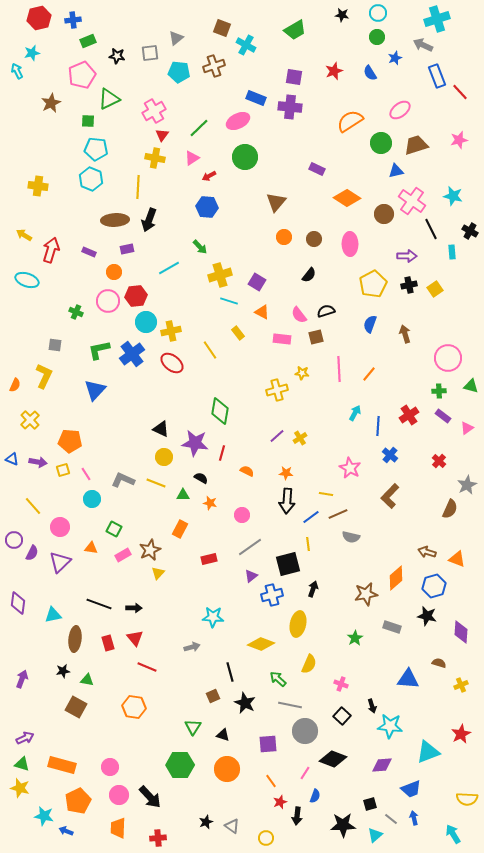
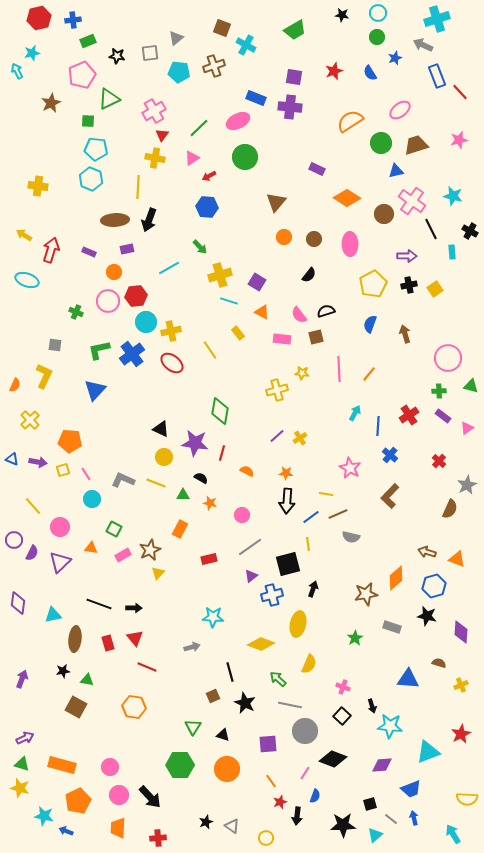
pink cross at (341, 684): moved 2 px right, 3 px down
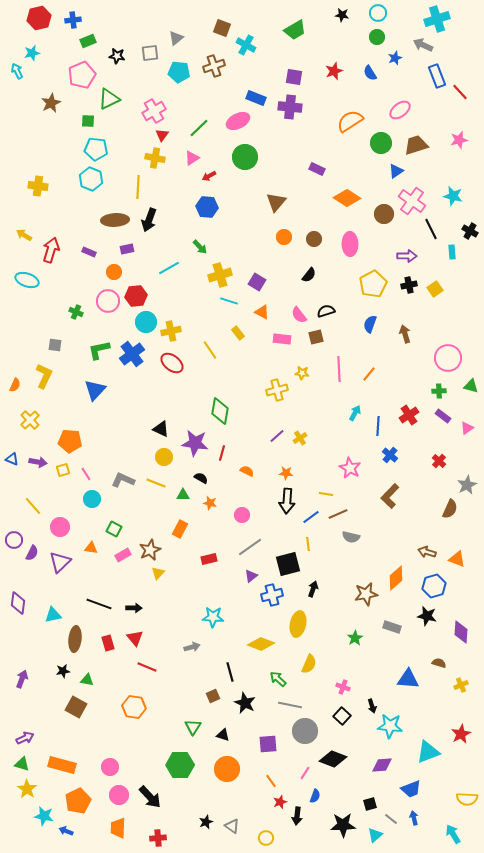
blue triangle at (396, 171): rotated 21 degrees counterclockwise
yellow star at (20, 788): moved 7 px right, 1 px down; rotated 18 degrees clockwise
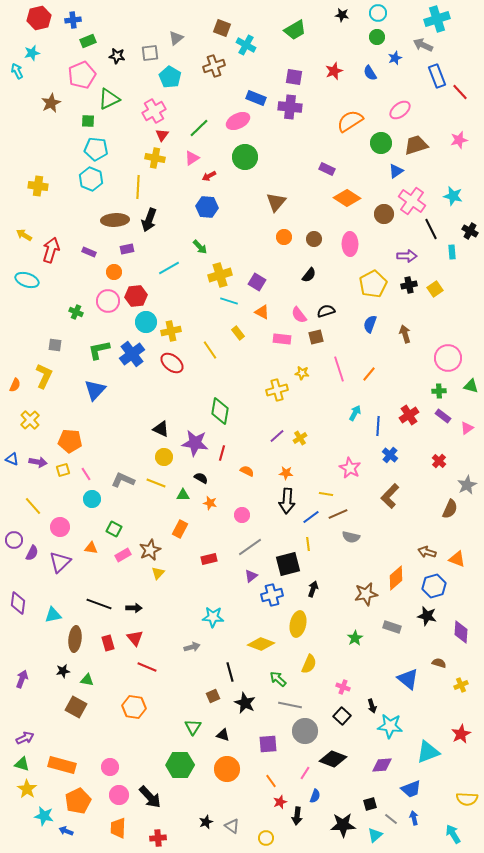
cyan pentagon at (179, 72): moved 9 px left, 5 px down; rotated 25 degrees clockwise
purple rectangle at (317, 169): moved 10 px right
pink line at (339, 369): rotated 15 degrees counterclockwise
blue triangle at (408, 679): rotated 35 degrees clockwise
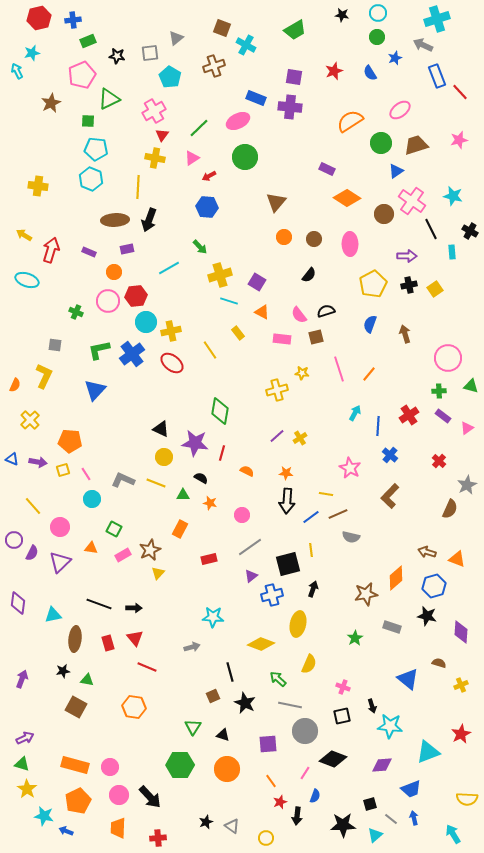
yellow line at (308, 544): moved 3 px right, 6 px down
black square at (342, 716): rotated 36 degrees clockwise
orange rectangle at (62, 765): moved 13 px right
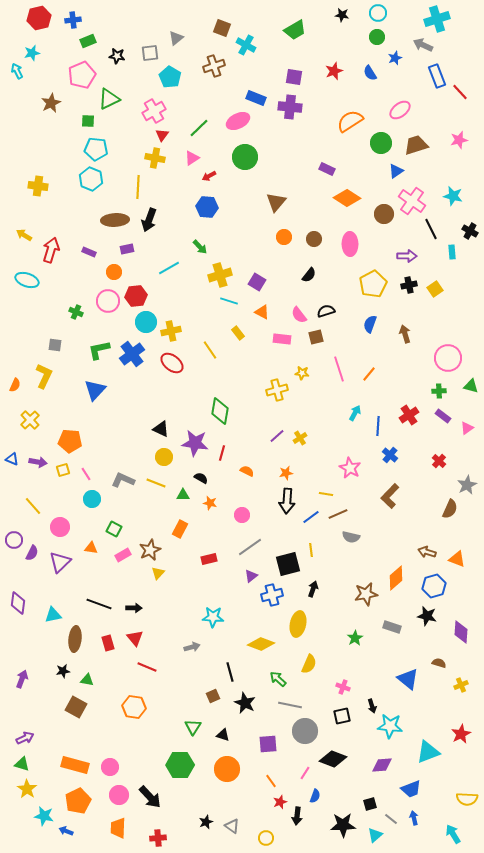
orange star at (286, 473): rotated 16 degrees counterclockwise
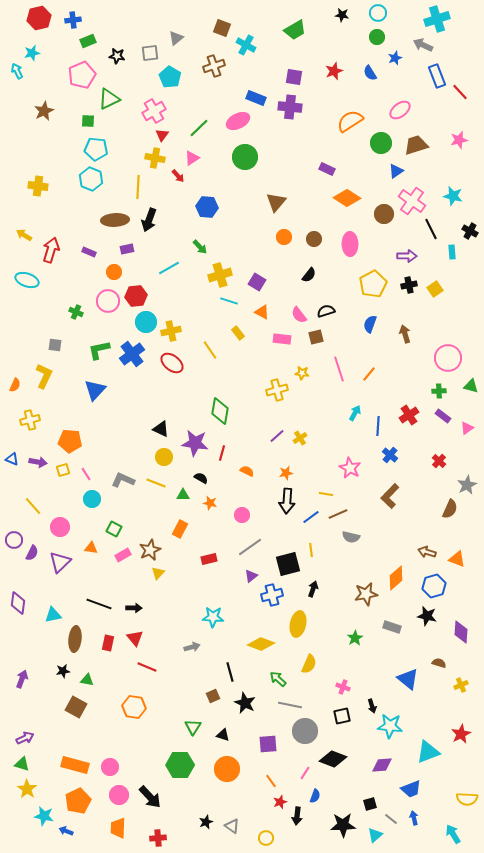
brown star at (51, 103): moved 7 px left, 8 px down
red arrow at (209, 176): moved 31 px left; rotated 104 degrees counterclockwise
yellow cross at (30, 420): rotated 30 degrees clockwise
red rectangle at (108, 643): rotated 28 degrees clockwise
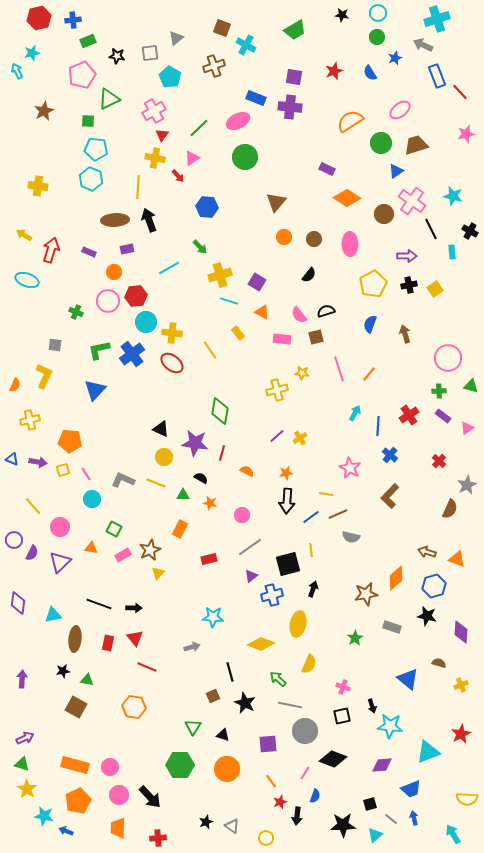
pink star at (459, 140): moved 7 px right, 6 px up
black arrow at (149, 220): rotated 140 degrees clockwise
yellow cross at (171, 331): moved 1 px right, 2 px down; rotated 18 degrees clockwise
purple arrow at (22, 679): rotated 18 degrees counterclockwise
